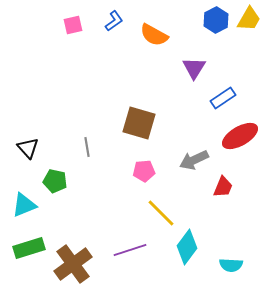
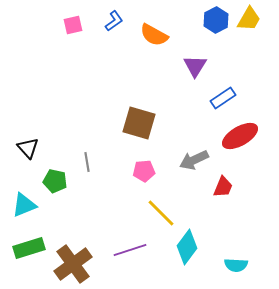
purple triangle: moved 1 px right, 2 px up
gray line: moved 15 px down
cyan semicircle: moved 5 px right
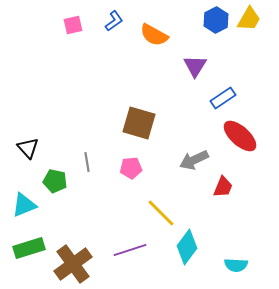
red ellipse: rotated 72 degrees clockwise
pink pentagon: moved 13 px left, 3 px up
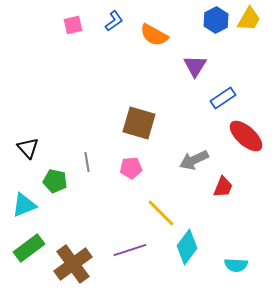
red ellipse: moved 6 px right
green rectangle: rotated 20 degrees counterclockwise
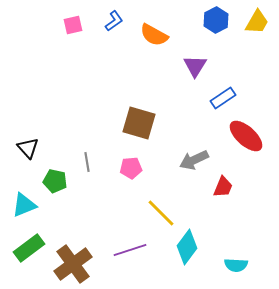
yellow trapezoid: moved 8 px right, 3 px down
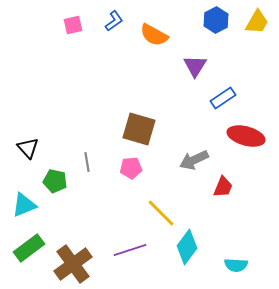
brown square: moved 6 px down
red ellipse: rotated 27 degrees counterclockwise
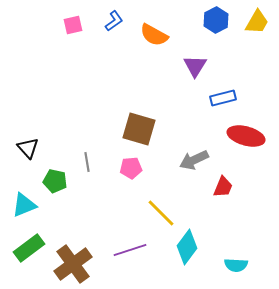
blue rectangle: rotated 20 degrees clockwise
